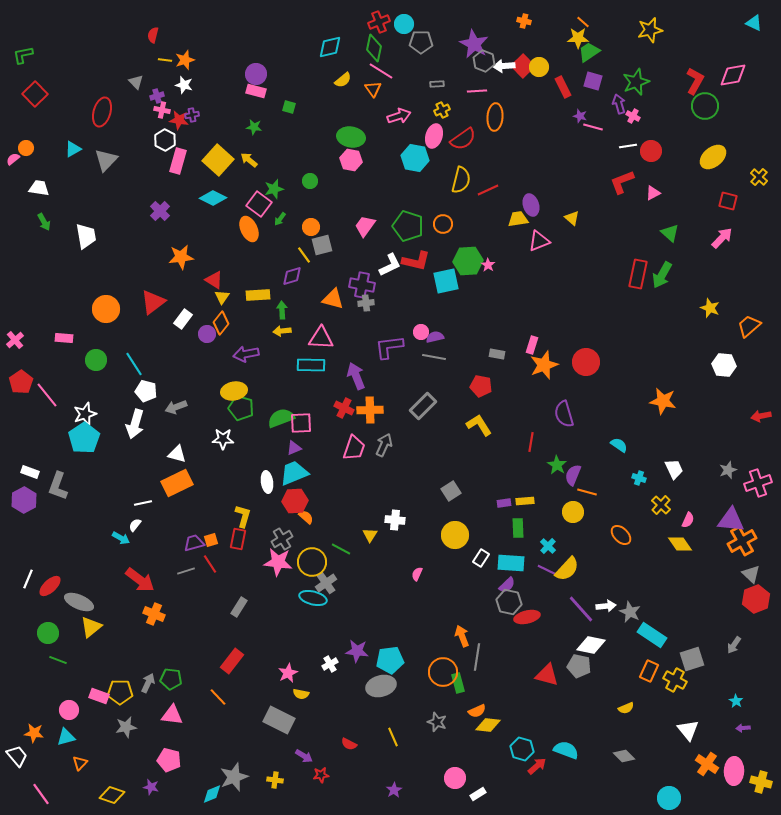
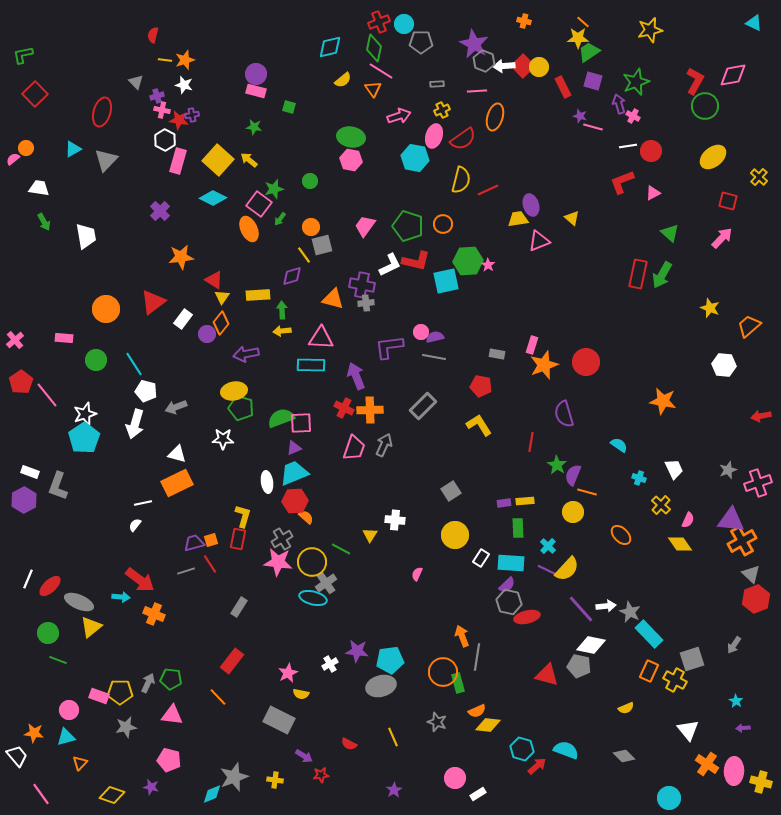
orange ellipse at (495, 117): rotated 12 degrees clockwise
cyan arrow at (121, 538): moved 59 px down; rotated 24 degrees counterclockwise
cyan rectangle at (652, 635): moved 3 px left, 1 px up; rotated 12 degrees clockwise
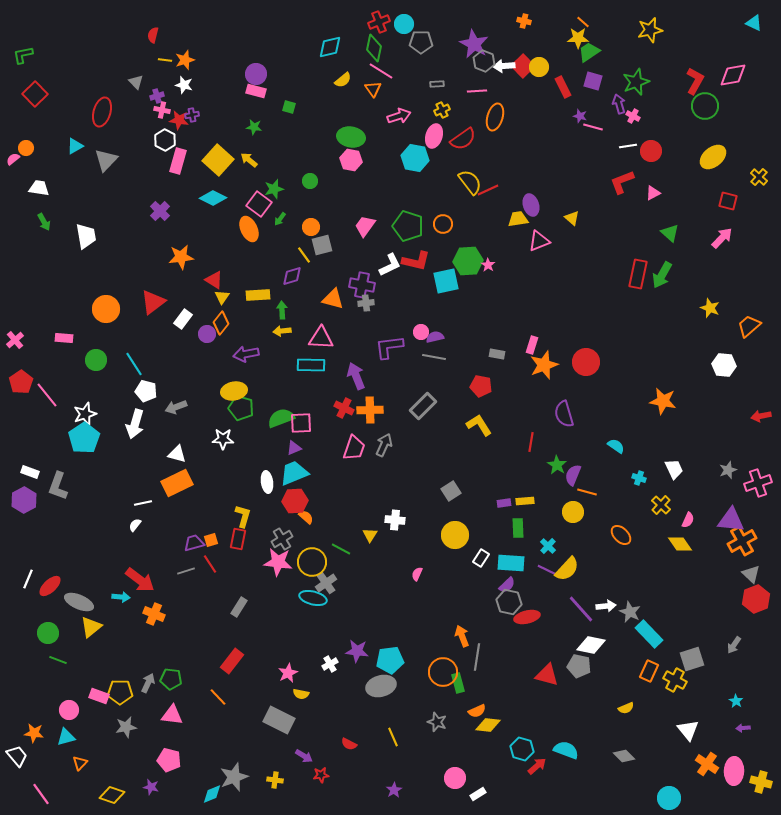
cyan triangle at (73, 149): moved 2 px right, 3 px up
yellow semicircle at (461, 180): moved 9 px right, 2 px down; rotated 52 degrees counterclockwise
cyan semicircle at (619, 445): moved 3 px left, 1 px down
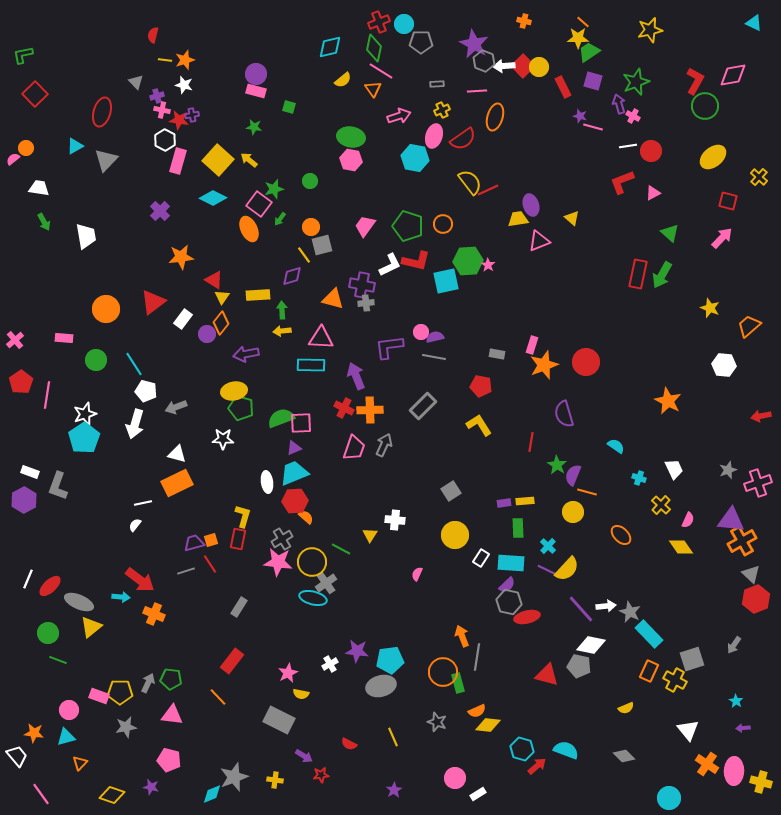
pink line at (47, 395): rotated 48 degrees clockwise
orange star at (663, 401): moved 5 px right; rotated 16 degrees clockwise
yellow diamond at (680, 544): moved 1 px right, 3 px down
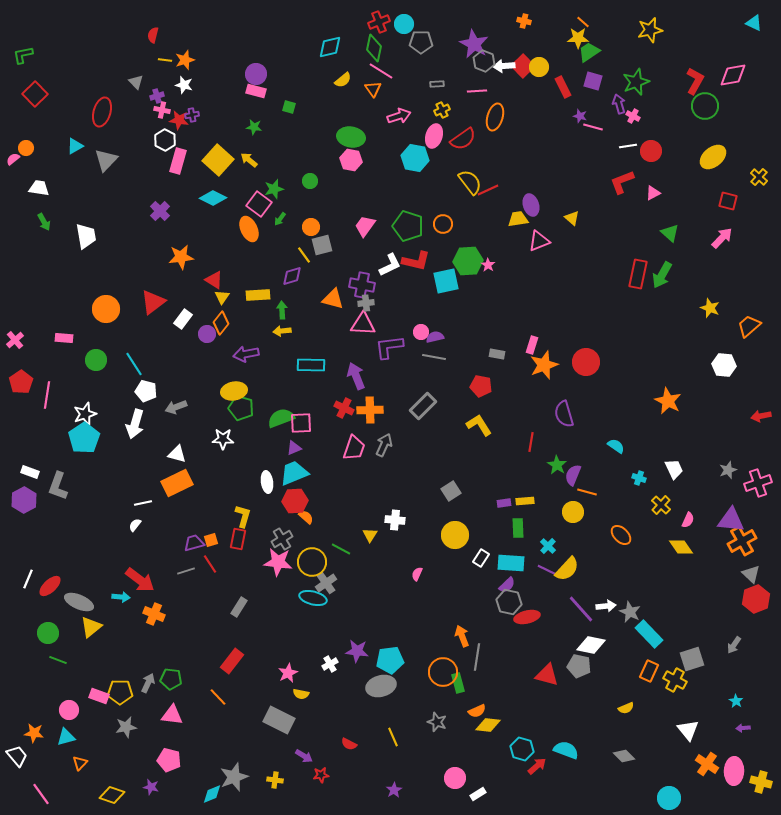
pink triangle at (321, 338): moved 42 px right, 14 px up
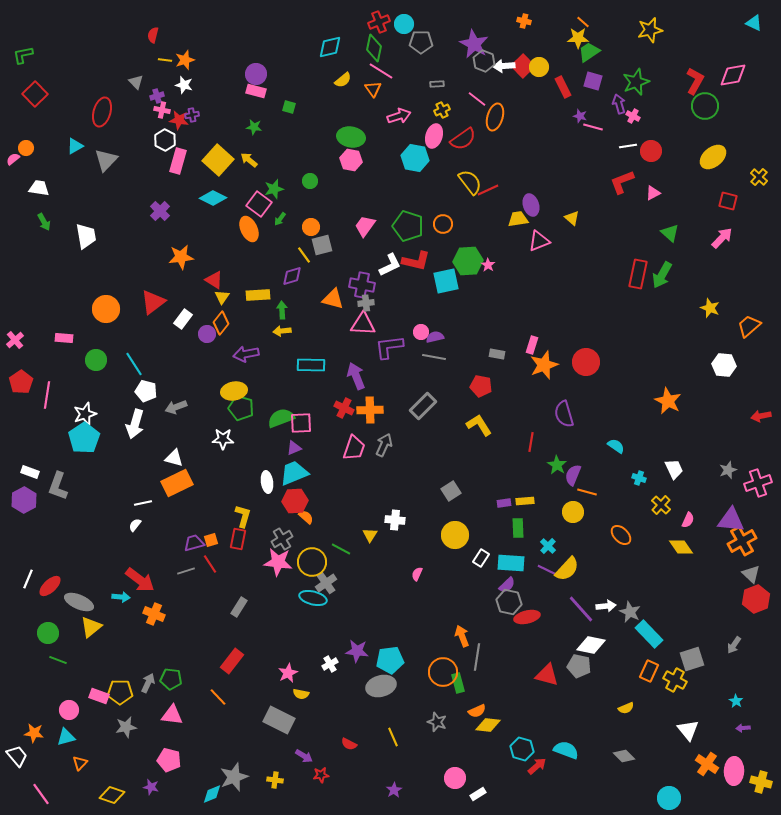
pink line at (477, 91): moved 8 px down; rotated 42 degrees clockwise
white triangle at (177, 454): moved 3 px left, 4 px down
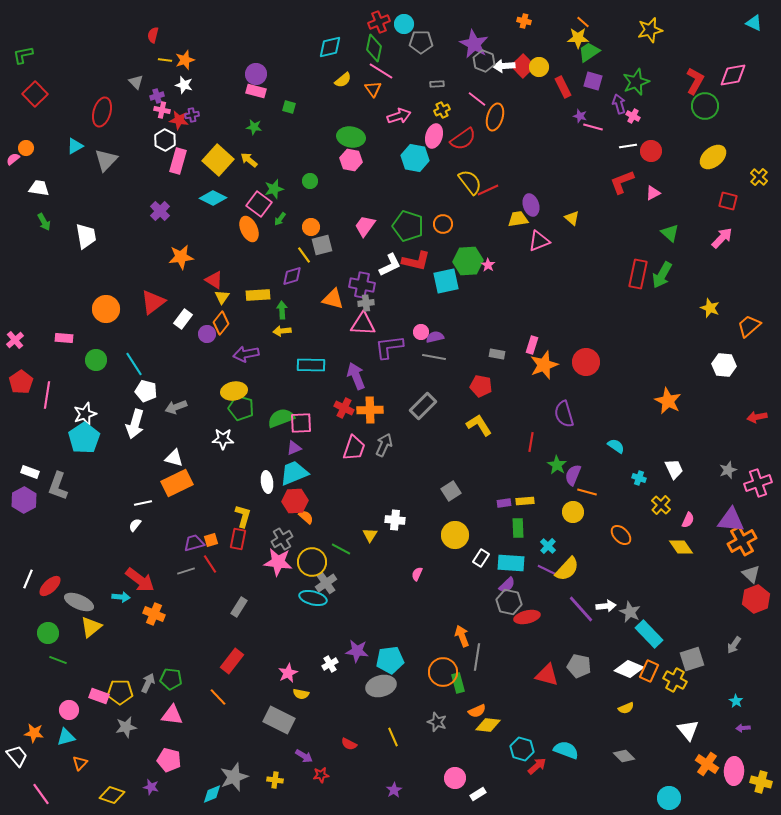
red arrow at (761, 416): moved 4 px left, 1 px down
white diamond at (591, 645): moved 38 px right, 24 px down; rotated 12 degrees clockwise
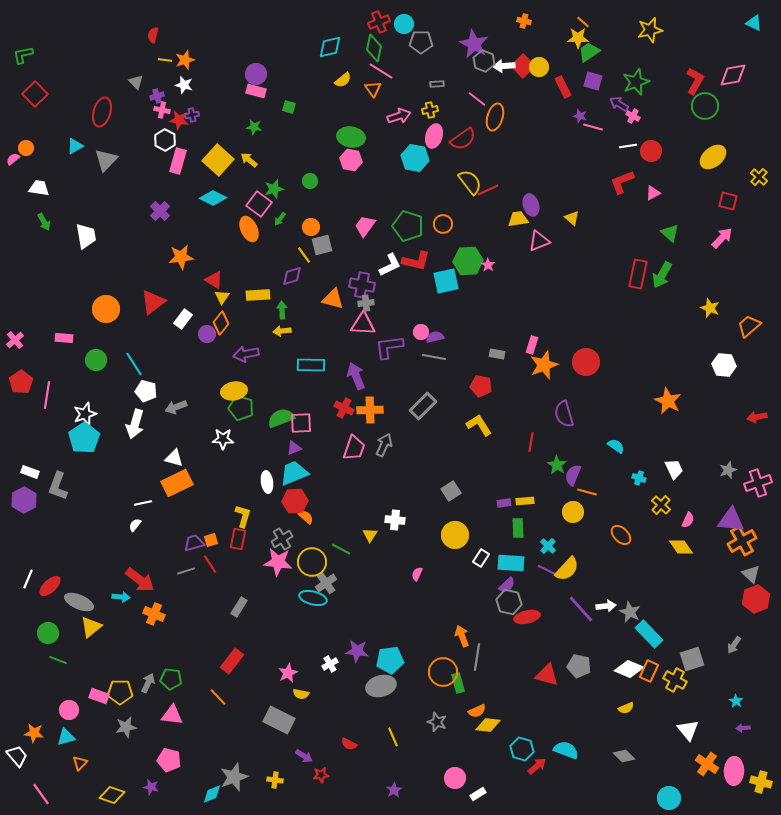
purple arrow at (619, 104): rotated 42 degrees counterclockwise
yellow cross at (442, 110): moved 12 px left; rotated 14 degrees clockwise
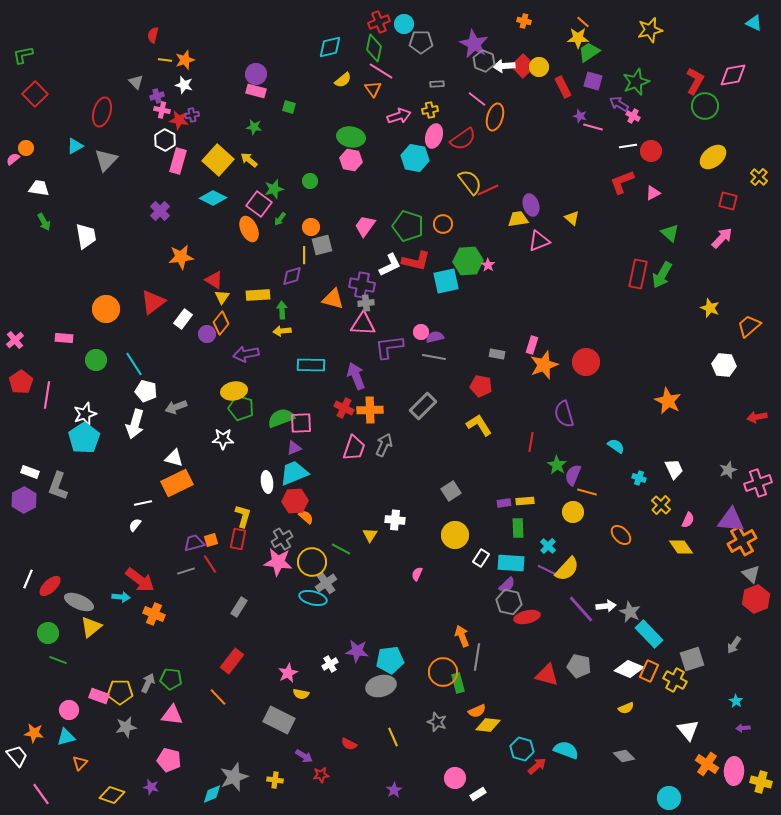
yellow line at (304, 255): rotated 36 degrees clockwise
